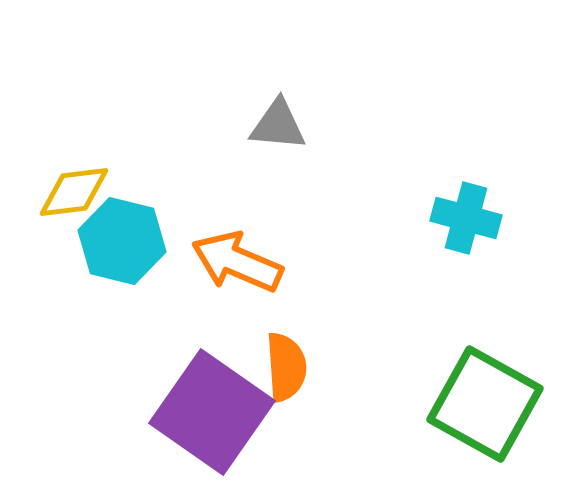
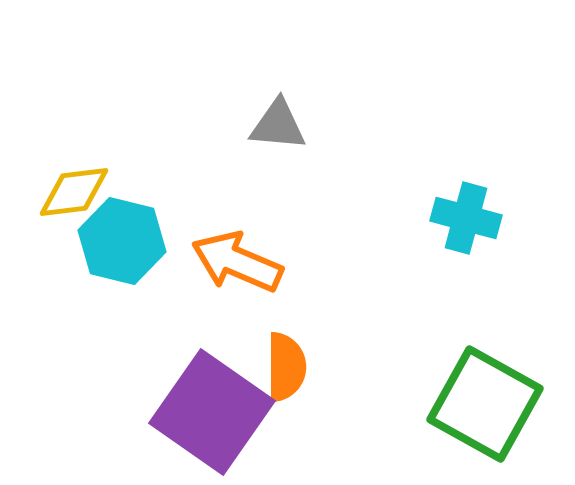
orange semicircle: rotated 4 degrees clockwise
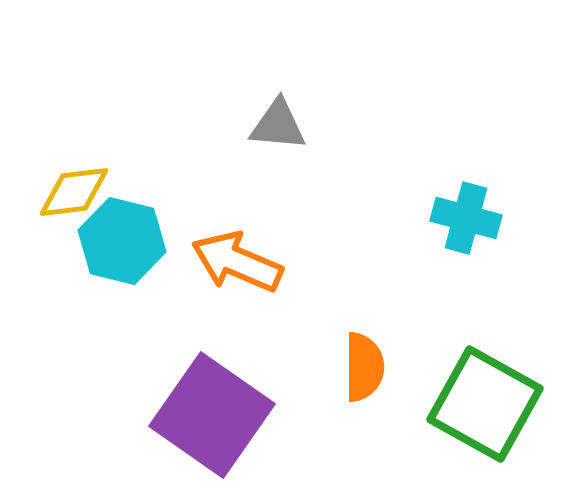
orange semicircle: moved 78 px right
purple square: moved 3 px down
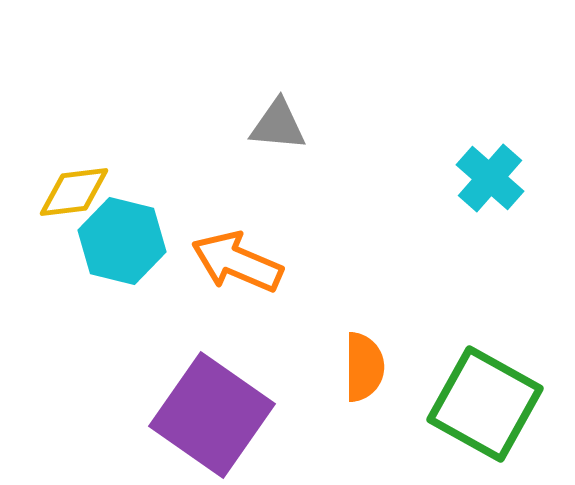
cyan cross: moved 24 px right, 40 px up; rotated 26 degrees clockwise
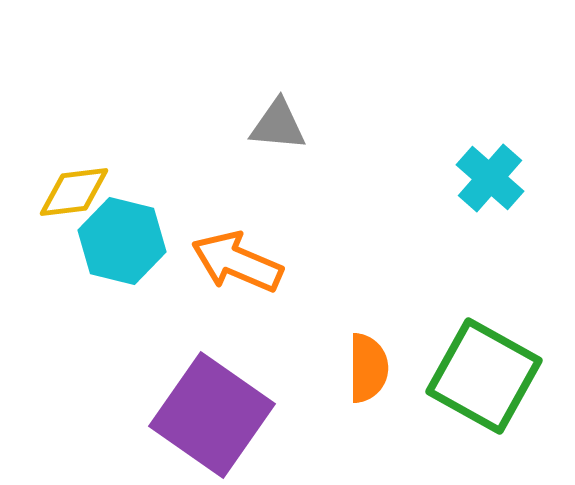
orange semicircle: moved 4 px right, 1 px down
green square: moved 1 px left, 28 px up
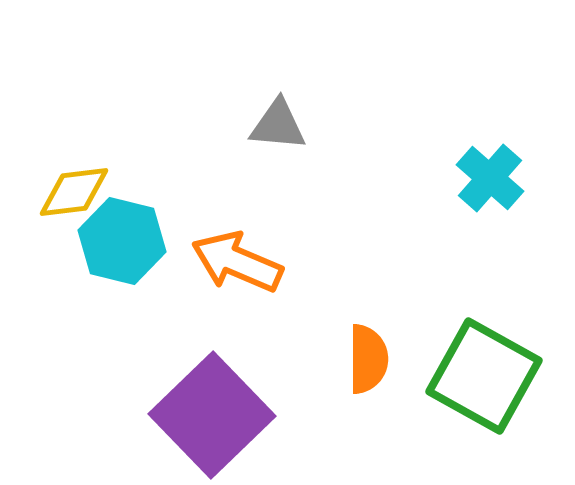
orange semicircle: moved 9 px up
purple square: rotated 11 degrees clockwise
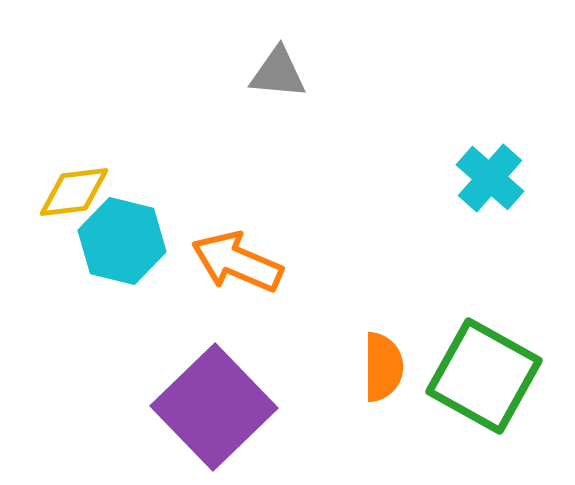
gray triangle: moved 52 px up
orange semicircle: moved 15 px right, 8 px down
purple square: moved 2 px right, 8 px up
